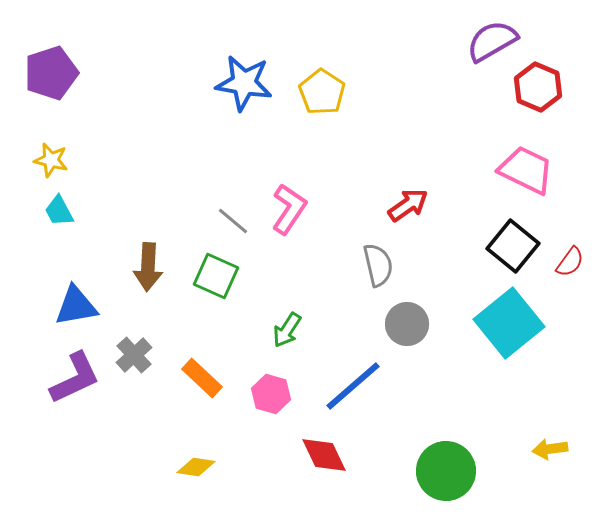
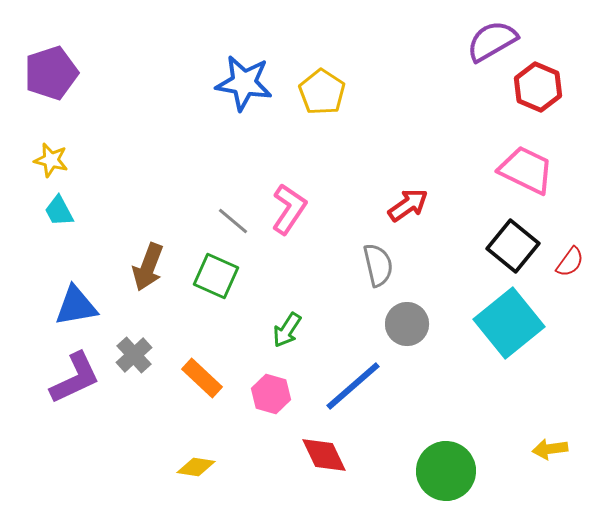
brown arrow: rotated 18 degrees clockwise
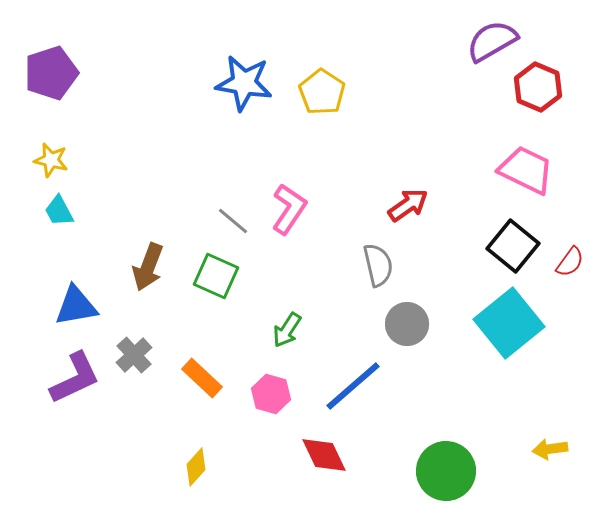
yellow diamond: rotated 57 degrees counterclockwise
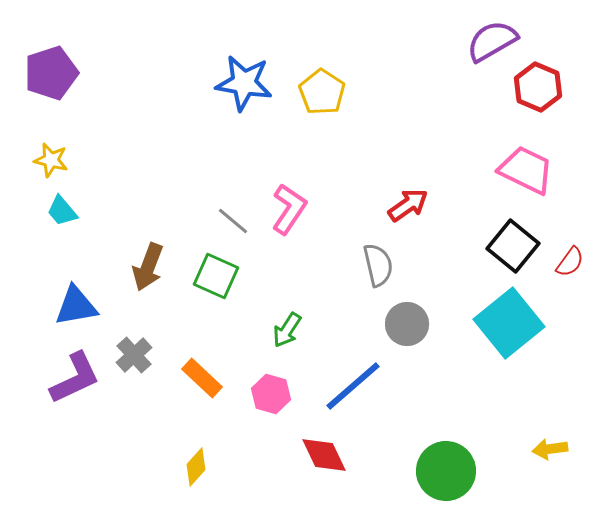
cyan trapezoid: moved 3 px right; rotated 12 degrees counterclockwise
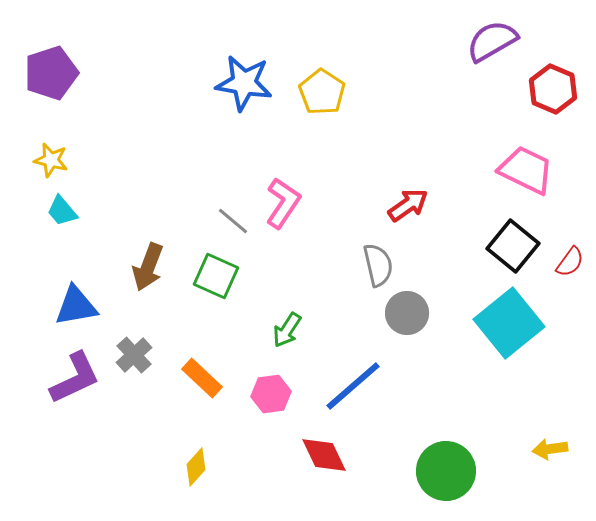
red hexagon: moved 15 px right, 2 px down
pink L-shape: moved 6 px left, 6 px up
gray circle: moved 11 px up
pink hexagon: rotated 24 degrees counterclockwise
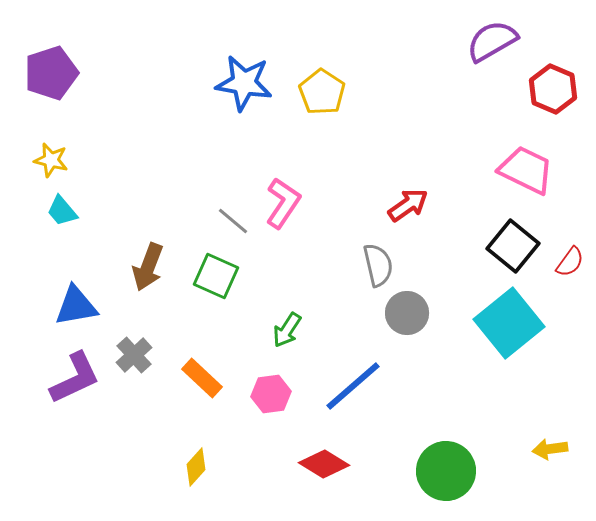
red diamond: moved 9 px down; rotated 33 degrees counterclockwise
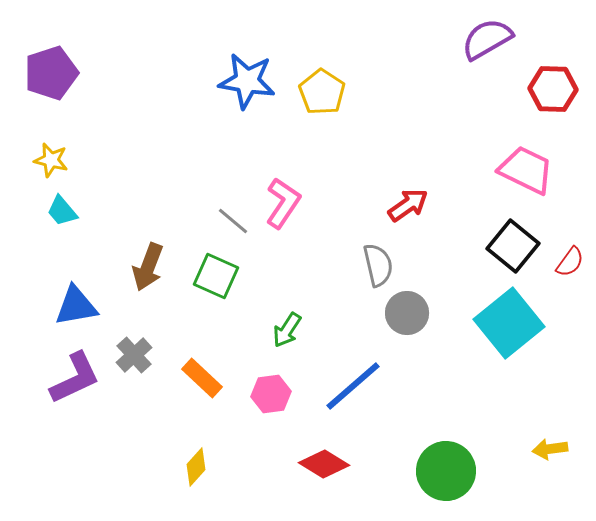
purple semicircle: moved 5 px left, 2 px up
blue star: moved 3 px right, 2 px up
red hexagon: rotated 21 degrees counterclockwise
